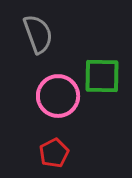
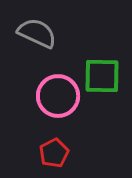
gray semicircle: moved 1 px left, 1 px up; rotated 45 degrees counterclockwise
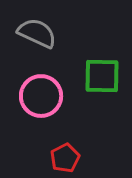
pink circle: moved 17 px left
red pentagon: moved 11 px right, 5 px down
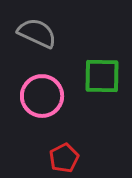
pink circle: moved 1 px right
red pentagon: moved 1 px left
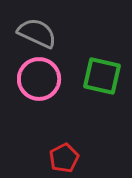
green square: rotated 12 degrees clockwise
pink circle: moved 3 px left, 17 px up
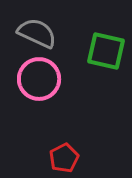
green square: moved 4 px right, 25 px up
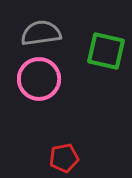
gray semicircle: moved 4 px right; rotated 33 degrees counterclockwise
red pentagon: rotated 16 degrees clockwise
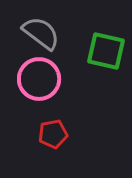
gray semicircle: rotated 45 degrees clockwise
red pentagon: moved 11 px left, 24 px up
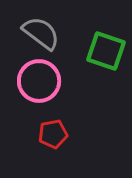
green square: rotated 6 degrees clockwise
pink circle: moved 2 px down
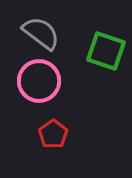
red pentagon: rotated 24 degrees counterclockwise
